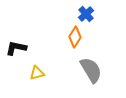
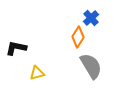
blue cross: moved 5 px right, 4 px down
orange diamond: moved 3 px right
gray semicircle: moved 4 px up
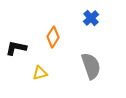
orange diamond: moved 25 px left
gray semicircle: rotated 12 degrees clockwise
yellow triangle: moved 3 px right
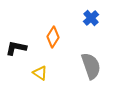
yellow triangle: rotated 49 degrees clockwise
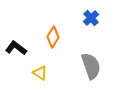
black L-shape: rotated 25 degrees clockwise
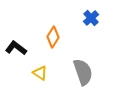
gray semicircle: moved 8 px left, 6 px down
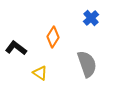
gray semicircle: moved 4 px right, 8 px up
